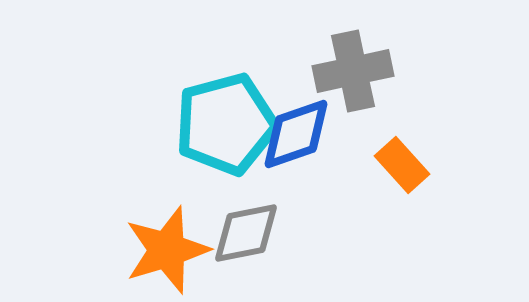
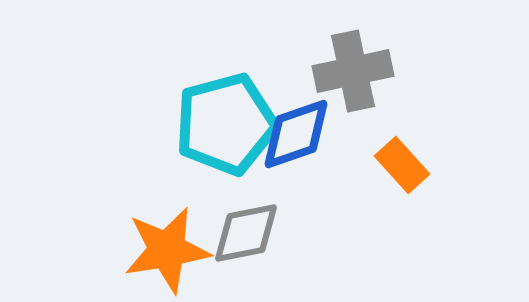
orange star: rotated 8 degrees clockwise
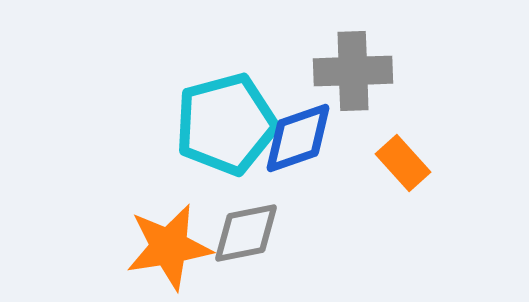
gray cross: rotated 10 degrees clockwise
blue diamond: moved 2 px right, 4 px down
orange rectangle: moved 1 px right, 2 px up
orange star: moved 2 px right, 3 px up
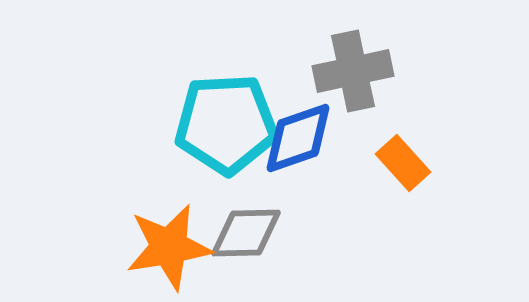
gray cross: rotated 10 degrees counterclockwise
cyan pentagon: rotated 12 degrees clockwise
gray diamond: rotated 10 degrees clockwise
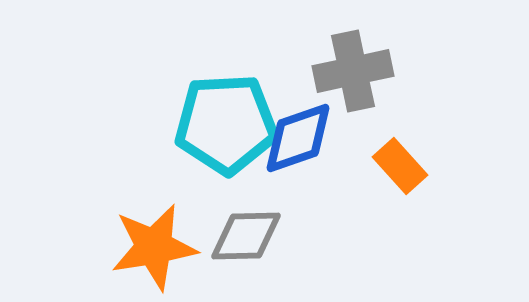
orange rectangle: moved 3 px left, 3 px down
gray diamond: moved 3 px down
orange star: moved 15 px left
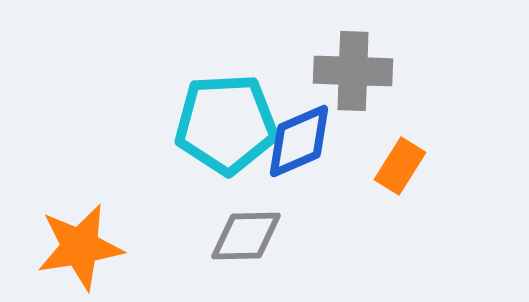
gray cross: rotated 14 degrees clockwise
blue diamond: moved 1 px right, 3 px down; rotated 4 degrees counterclockwise
orange rectangle: rotated 74 degrees clockwise
orange star: moved 74 px left
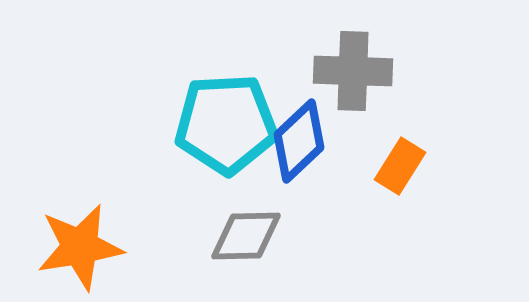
blue diamond: rotated 20 degrees counterclockwise
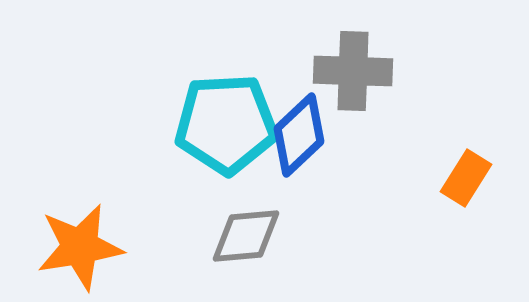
blue diamond: moved 6 px up
orange rectangle: moved 66 px right, 12 px down
gray diamond: rotated 4 degrees counterclockwise
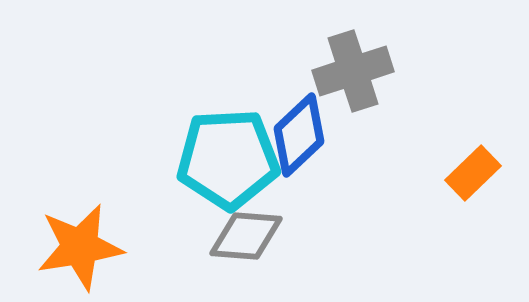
gray cross: rotated 20 degrees counterclockwise
cyan pentagon: moved 2 px right, 35 px down
orange rectangle: moved 7 px right, 5 px up; rotated 14 degrees clockwise
gray diamond: rotated 10 degrees clockwise
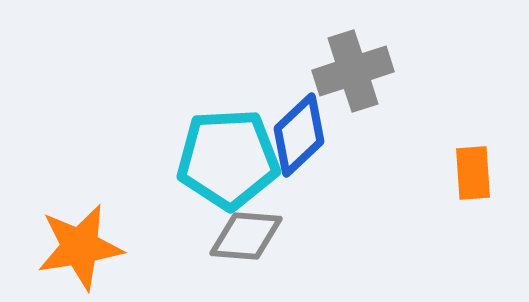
orange rectangle: rotated 50 degrees counterclockwise
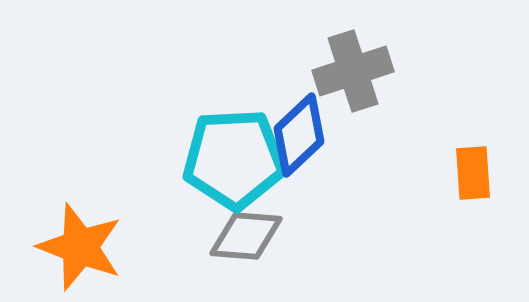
cyan pentagon: moved 6 px right
orange star: rotated 30 degrees clockwise
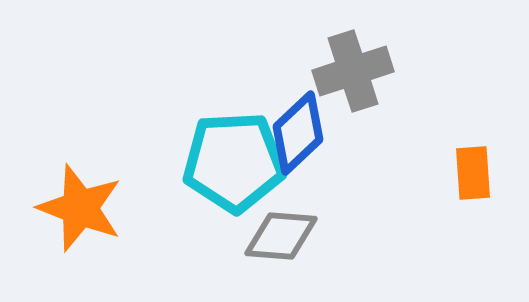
blue diamond: moved 1 px left, 2 px up
cyan pentagon: moved 3 px down
gray diamond: moved 35 px right
orange star: moved 39 px up
